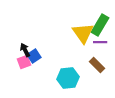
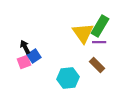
green rectangle: moved 1 px down
purple line: moved 1 px left
black arrow: moved 3 px up
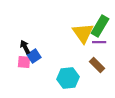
pink square: rotated 24 degrees clockwise
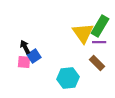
brown rectangle: moved 2 px up
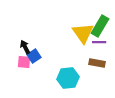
brown rectangle: rotated 35 degrees counterclockwise
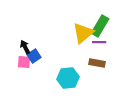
yellow triangle: rotated 25 degrees clockwise
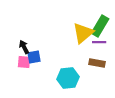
black arrow: moved 1 px left
blue square: moved 1 px down; rotated 24 degrees clockwise
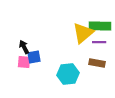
green rectangle: rotated 60 degrees clockwise
cyan hexagon: moved 4 px up
